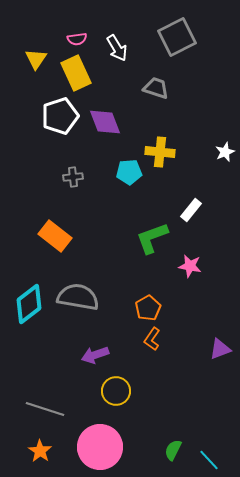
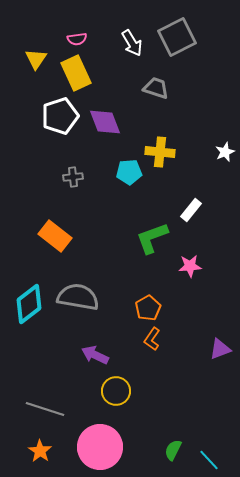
white arrow: moved 15 px right, 5 px up
pink star: rotated 15 degrees counterclockwise
purple arrow: rotated 44 degrees clockwise
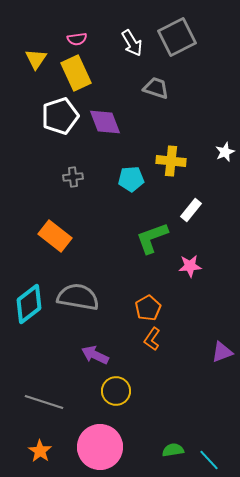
yellow cross: moved 11 px right, 9 px down
cyan pentagon: moved 2 px right, 7 px down
purple triangle: moved 2 px right, 3 px down
gray line: moved 1 px left, 7 px up
green semicircle: rotated 55 degrees clockwise
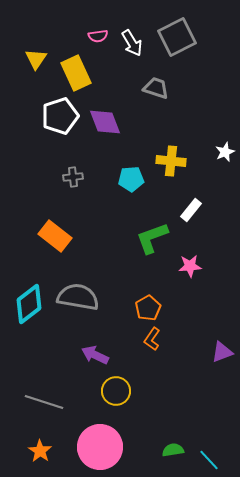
pink semicircle: moved 21 px right, 3 px up
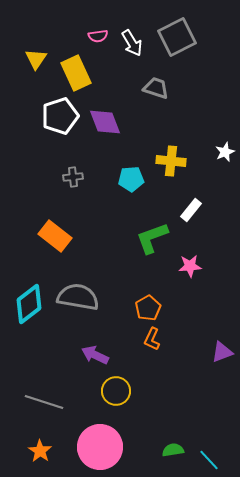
orange L-shape: rotated 10 degrees counterclockwise
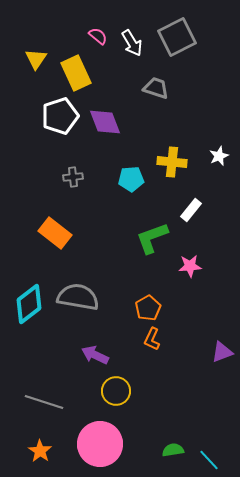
pink semicircle: rotated 132 degrees counterclockwise
white star: moved 6 px left, 4 px down
yellow cross: moved 1 px right, 1 px down
orange rectangle: moved 3 px up
pink circle: moved 3 px up
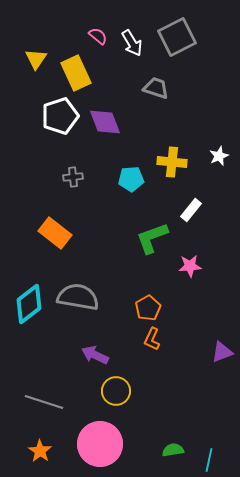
cyan line: rotated 55 degrees clockwise
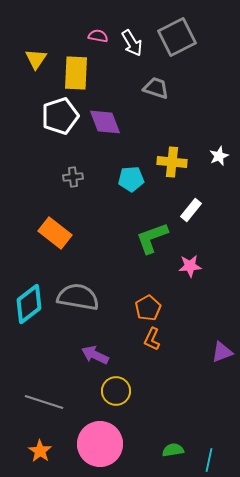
pink semicircle: rotated 30 degrees counterclockwise
yellow rectangle: rotated 28 degrees clockwise
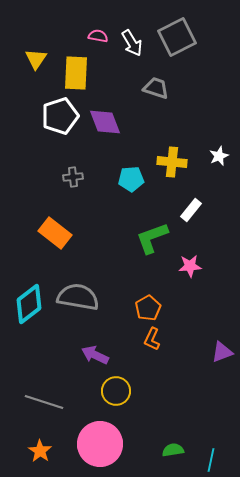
cyan line: moved 2 px right
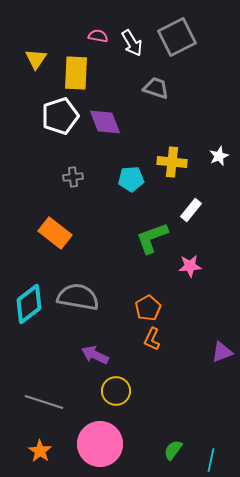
green semicircle: rotated 45 degrees counterclockwise
